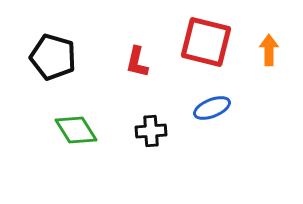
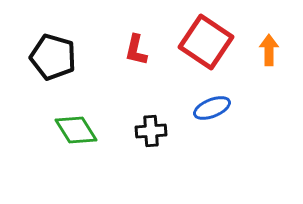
red square: rotated 20 degrees clockwise
red L-shape: moved 1 px left, 12 px up
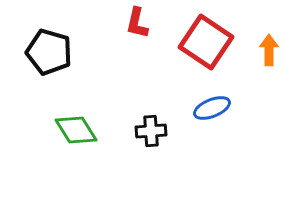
red L-shape: moved 1 px right, 27 px up
black pentagon: moved 4 px left, 5 px up
